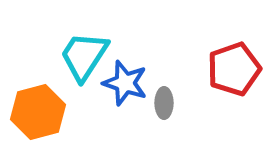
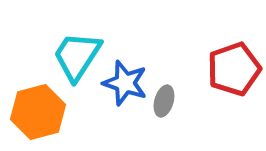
cyan trapezoid: moved 7 px left
gray ellipse: moved 2 px up; rotated 16 degrees clockwise
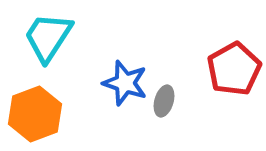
cyan trapezoid: moved 29 px left, 19 px up
red pentagon: rotated 10 degrees counterclockwise
orange hexagon: moved 3 px left, 2 px down; rotated 6 degrees counterclockwise
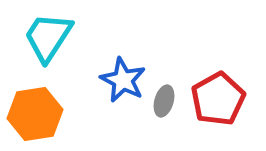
red pentagon: moved 16 px left, 30 px down
blue star: moved 2 px left, 3 px up; rotated 9 degrees clockwise
orange hexagon: rotated 12 degrees clockwise
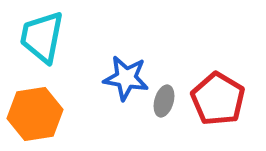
cyan trapezoid: moved 6 px left; rotated 22 degrees counterclockwise
blue star: moved 3 px right, 2 px up; rotated 18 degrees counterclockwise
red pentagon: rotated 12 degrees counterclockwise
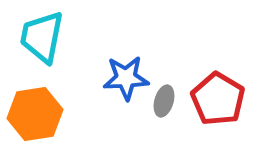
blue star: rotated 12 degrees counterclockwise
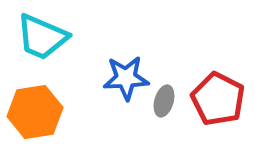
cyan trapezoid: rotated 78 degrees counterclockwise
red pentagon: rotated 4 degrees counterclockwise
orange hexagon: moved 2 px up
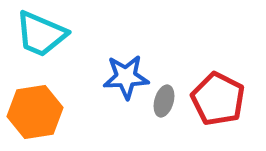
cyan trapezoid: moved 1 px left, 3 px up
blue star: moved 1 px up
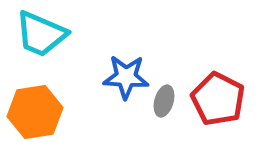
blue star: rotated 6 degrees clockwise
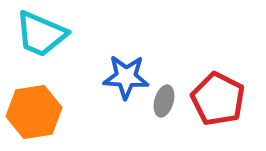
orange hexagon: moved 1 px left
